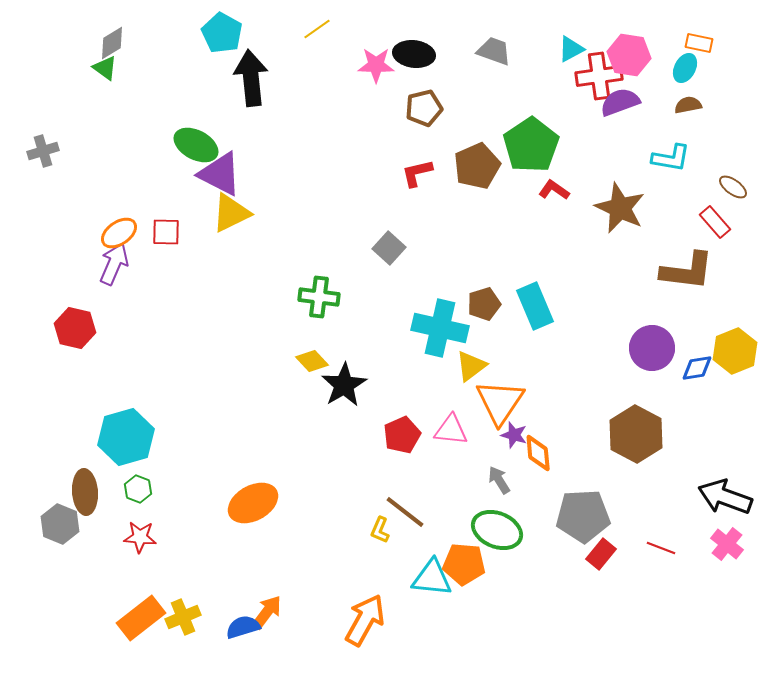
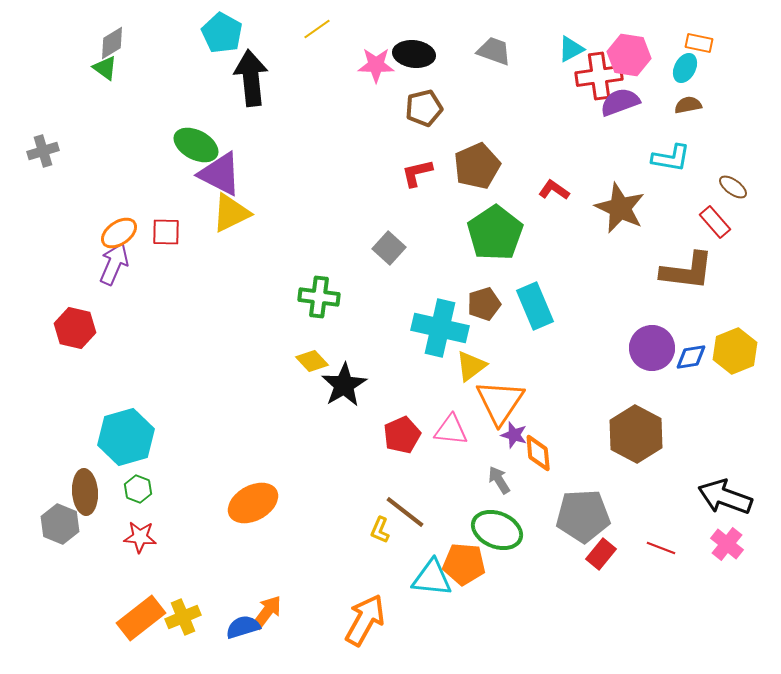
green pentagon at (531, 145): moved 36 px left, 88 px down
blue diamond at (697, 368): moved 6 px left, 11 px up
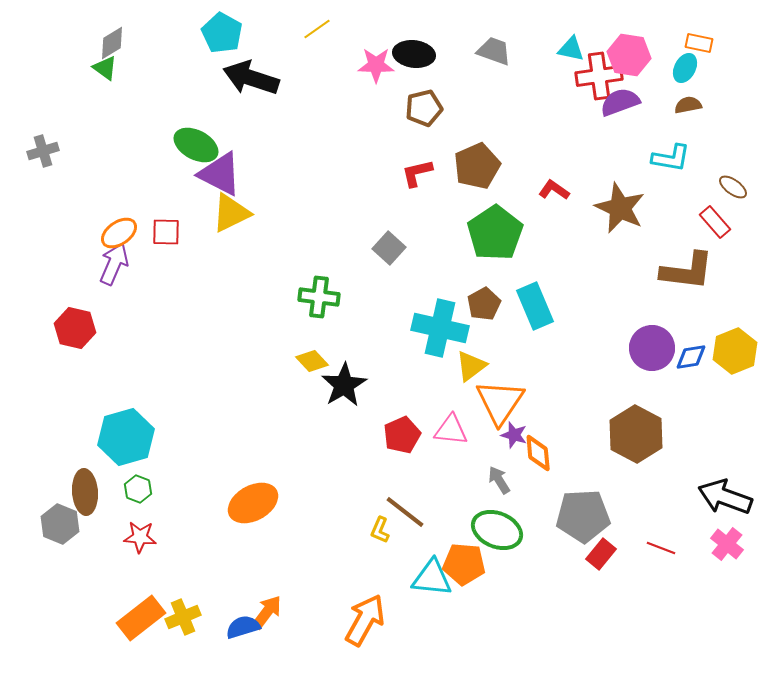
cyan triangle at (571, 49): rotated 40 degrees clockwise
black arrow at (251, 78): rotated 66 degrees counterclockwise
brown pentagon at (484, 304): rotated 12 degrees counterclockwise
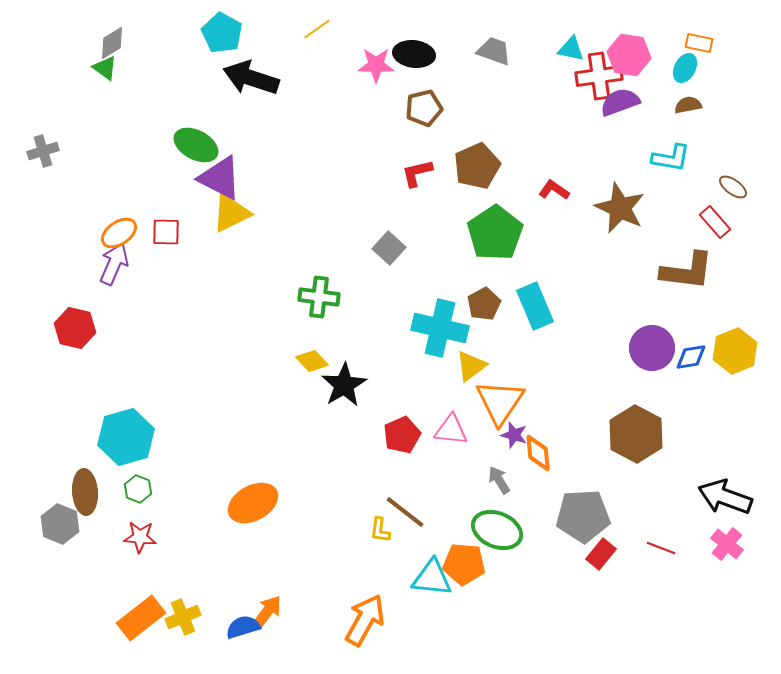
purple triangle at (220, 174): moved 4 px down
yellow L-shape at (380, 530): rotated 16 degrees counterclockwise
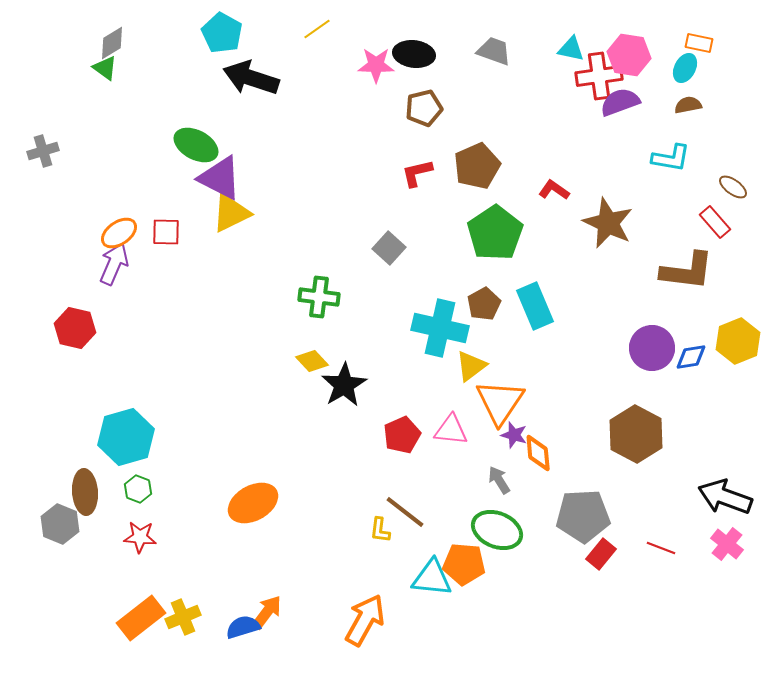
brown star at (620, 208): moved 12 px left, 15 px down
yellow hexagon at (735, 351): moved 3 px right, 10 px up
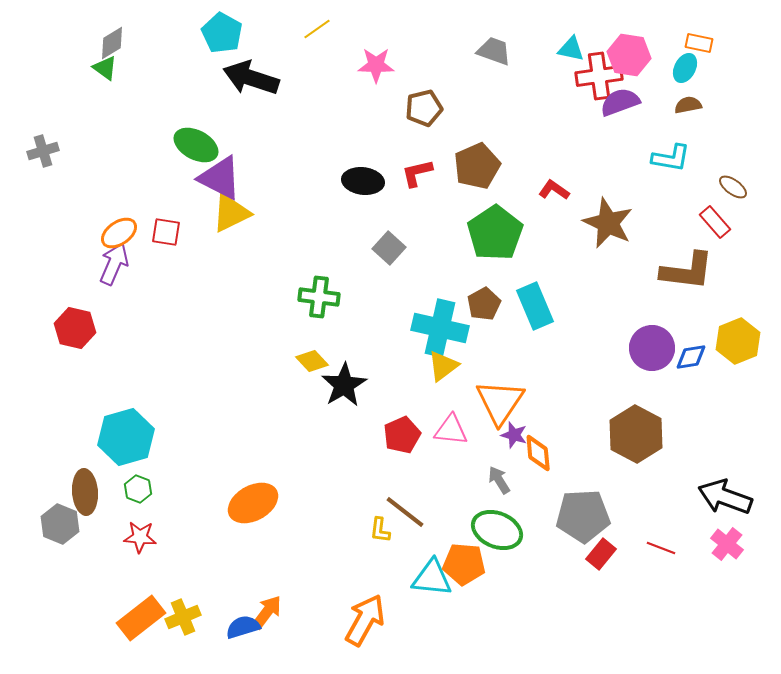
black ellipse at (414, 54): moved 51 px left, 127 px down
red square at (166, 232): rotated 8 degrees clockwise
yellow triangle at (471, 366): moved 28 px left
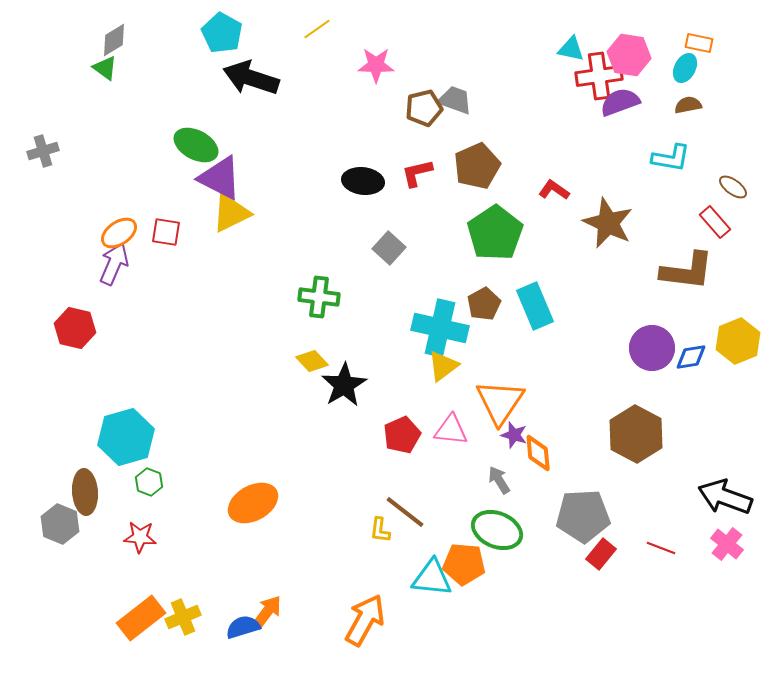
gray diamond at (112, 43): moved 2 px right, 3 px up
gray trapezoid at (494, 51): moved 39 px left, 49 px down
green hexagon at (138, 489): moved 11 px right, 7 px up
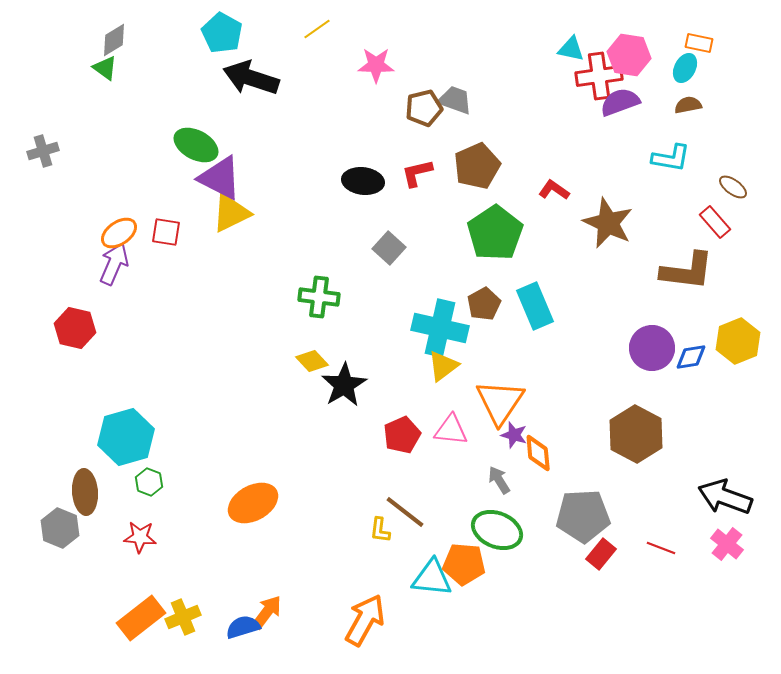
gray hexagon at (60, 524): moved 4 px down
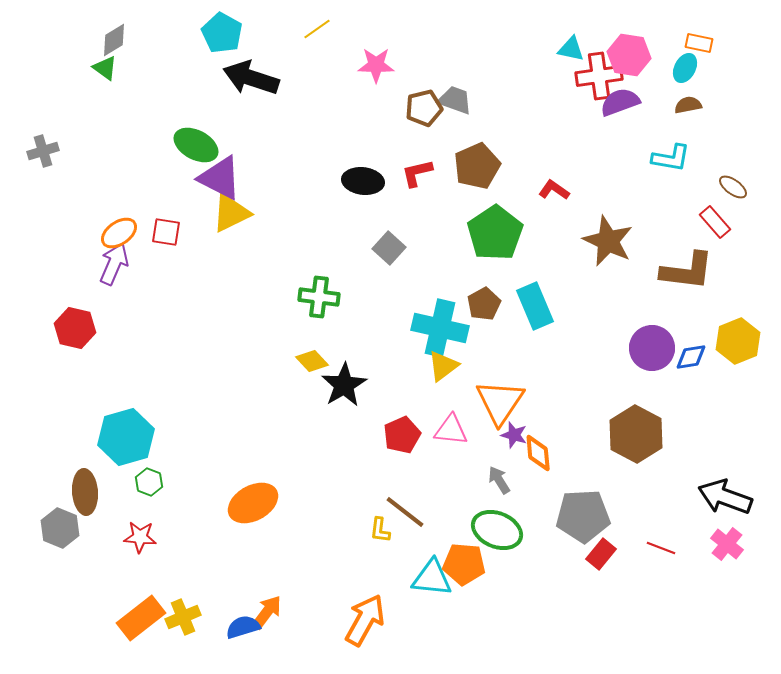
brown star at (608, 223): moved 18 px down
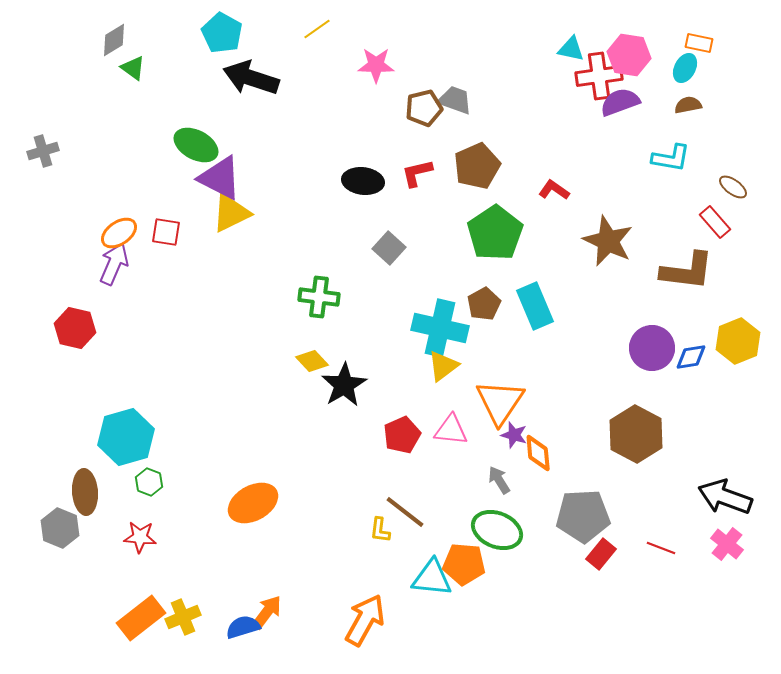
green triangle at (105, 68): moved 28 px right
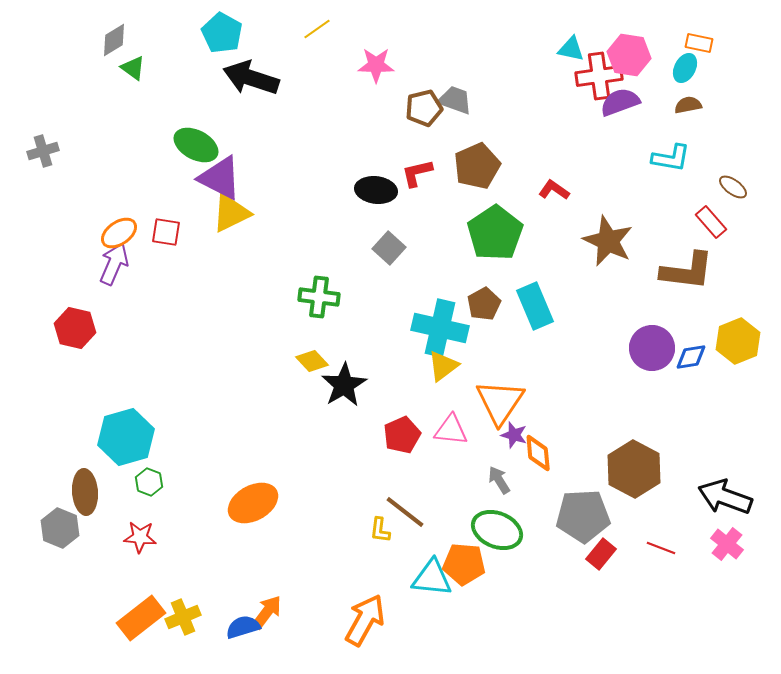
black ellipse at (363, 181): moved 13 px right, 9 px down
red rectangle at (715, 222): moved 4 px left
brown hexagon at (636, 434): moved 2 px left, 35 px down
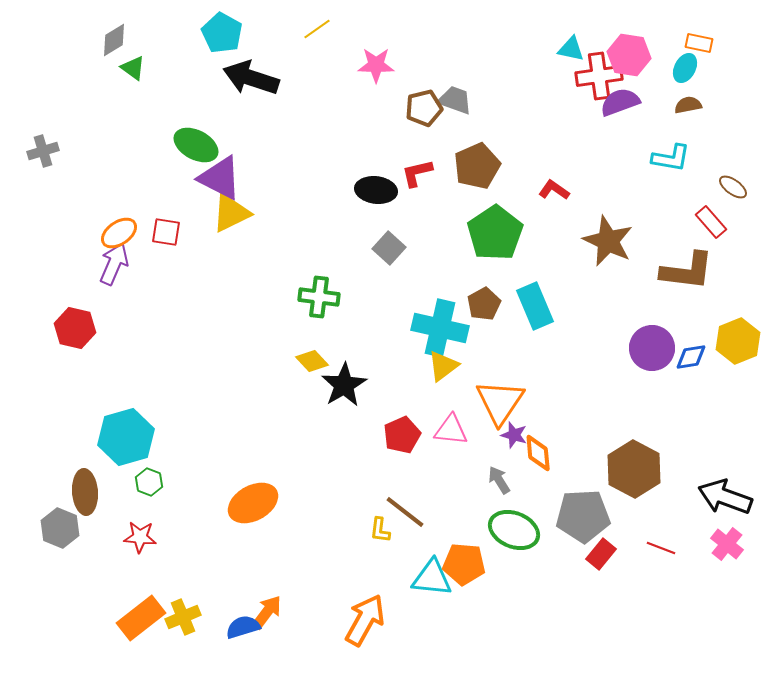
green ellipse at (497, 530): moved 17 px right
